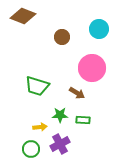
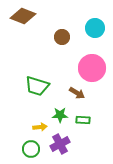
cyan circle: moved 4 px left, 1 px up
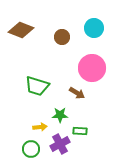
brown diamond: moved 2 px left, 14 px down
cyan circle: moved 1 px left
green rectangle: moved 3 px left, 11 px down
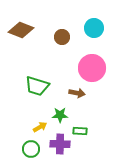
brown arrow: rotated 21 degrees counterclockwise
yellow arrow: rotated 24 degrees counterclockwise
purple cross: rotated 30 degrees clockwise
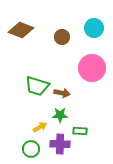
brown arrow: moved 15 px left
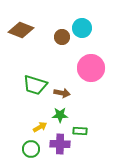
cyan circle: moved 12 px left
pink circle: moved 1 px left
green trapezoid: moved 2 px left, 1 px up
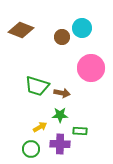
green trapezoid: moved 2 px right, 1 px down
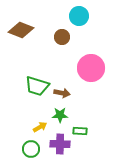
cyan circle: moved 3 px left, 12 px up
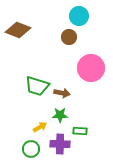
brown diamond: moved 3 px left
brown circle: moved 7 px right
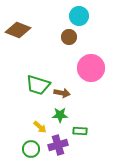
green trapezoid: moved 1 px right, 1 px up
yellow arrow: rotated 72 degrees clockwise
purple cross: moved 2 px left, 1 px down; rotated 18 degrees counterclockwise
